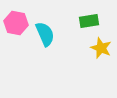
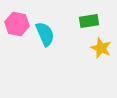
pink hexagon: moved 1 px right, 1 px down
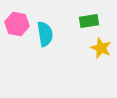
cyan semicircle: rotated 15 degrees clockwise
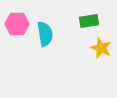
pink hexagon: rotated 10 degrees counterclockwise
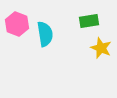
pink hexagon: rotated 20 degrees clockwise
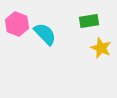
cyan semicircle: rotated 35 degrees counterclockwise
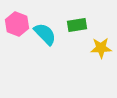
green rectangle: moved 12 px left, 4 px down
yellow star: rotated 25 degrees counterclockwise
